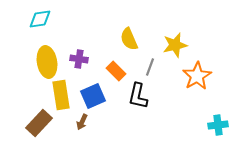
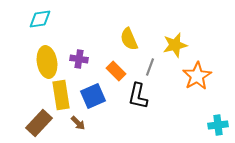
brown arrow: moved 4 px left, 1 px down; rotated 70 degrees counterclockwise
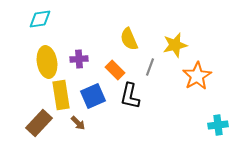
purple cross: rotated 12 degrees counterclockwise
orange rectangle: moved 1 px left, 1 px up
black L-shape: moved 8 px left
